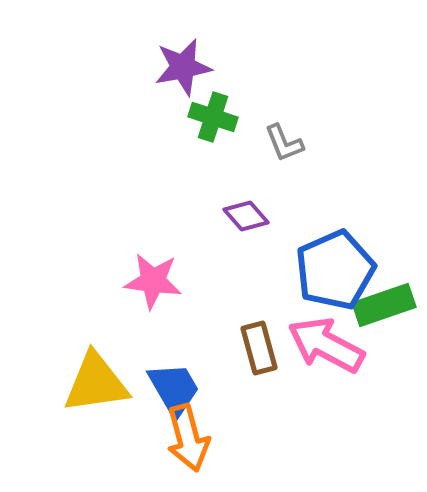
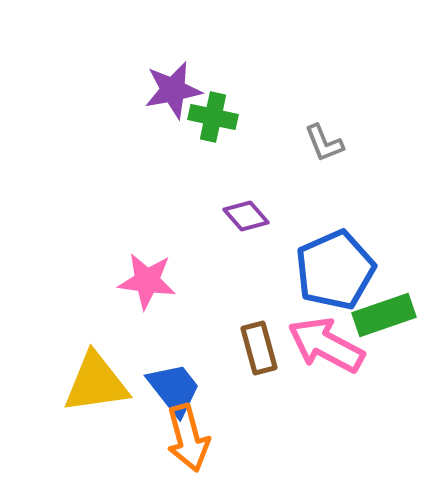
purple star: moved 10 px left, 23 px down
green cross: rotated 6 degrees counterclockwise
gray L-shape: moved 40 px right
pink star: moved 6 px left
green rectangle: moved 10 px down
blue trapezoid: rotated 8 degrees counterclockwise
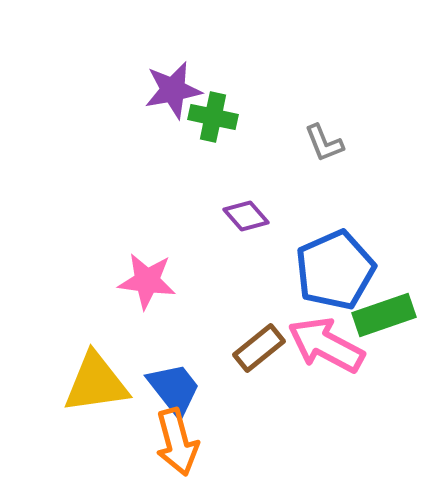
brown rectangle: rotated 66 degrees clockwise
orange arrow: moved 11 px left, 4 px down
